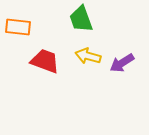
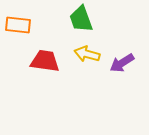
orange rectangle: moved 2 px up
yellow arrow: moved 1 px left, 2 px up
red trapezoid: rotated 12 degrees counterclockwise
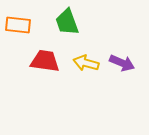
green trapezoid: moved 14 px left, 3 px down
yellow arrow: moved 1 px left, 9 px down
purple arrow: rotated 125 degrees counterclockwise
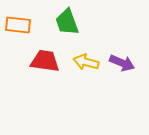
yellow arrow: moved 1 px up
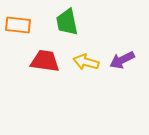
green trapezoid: rotated 8 degrees clockwise
purple arrow: moved 3 px up; rotated 130 degrees clockwise
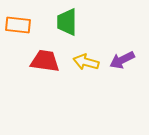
green trapezoid: rotated 12 degrees clockwise
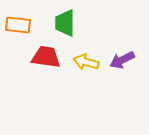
green trapezoid: moved 2 px left, 1 px down
red trapezoid: moved 1 px right, 4 px up
